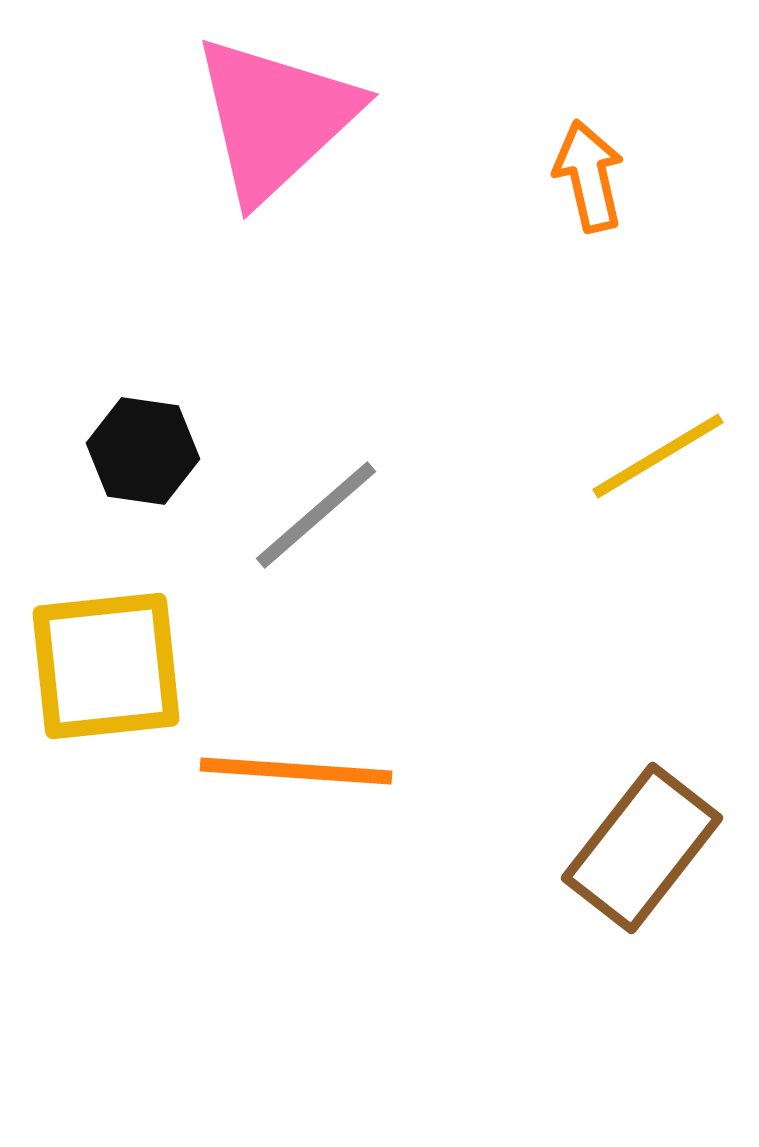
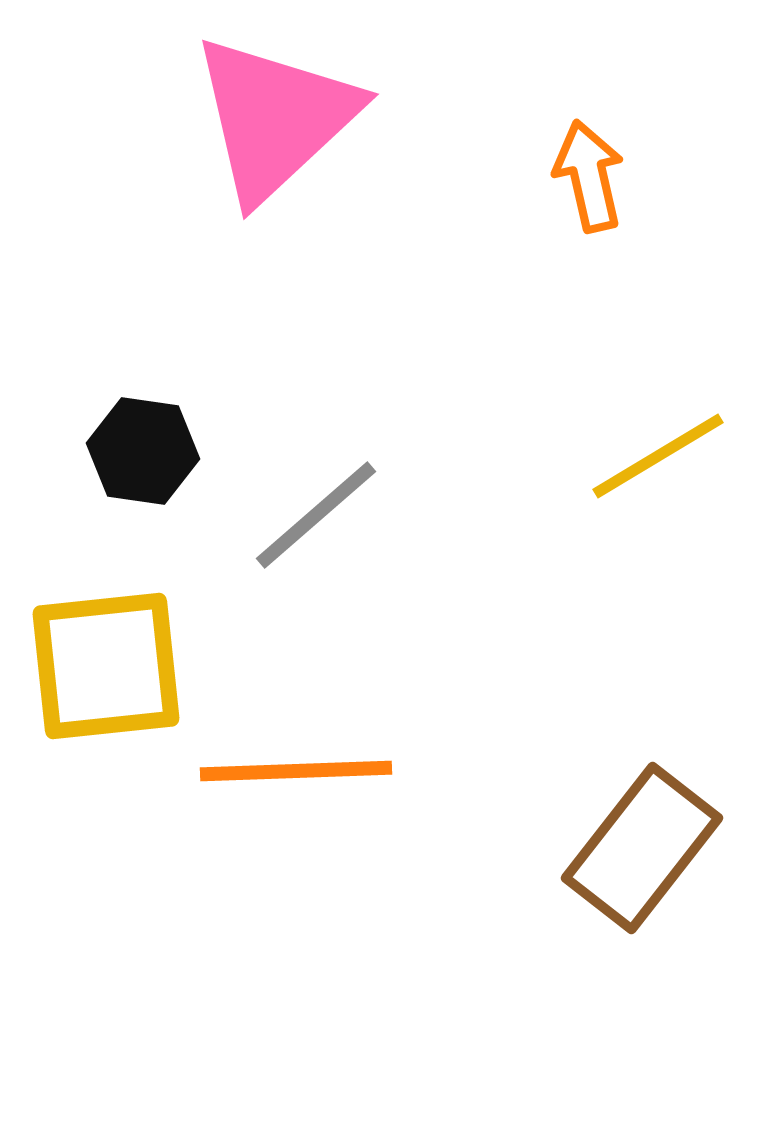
orange line: rotated 6 degrees counterclockwise
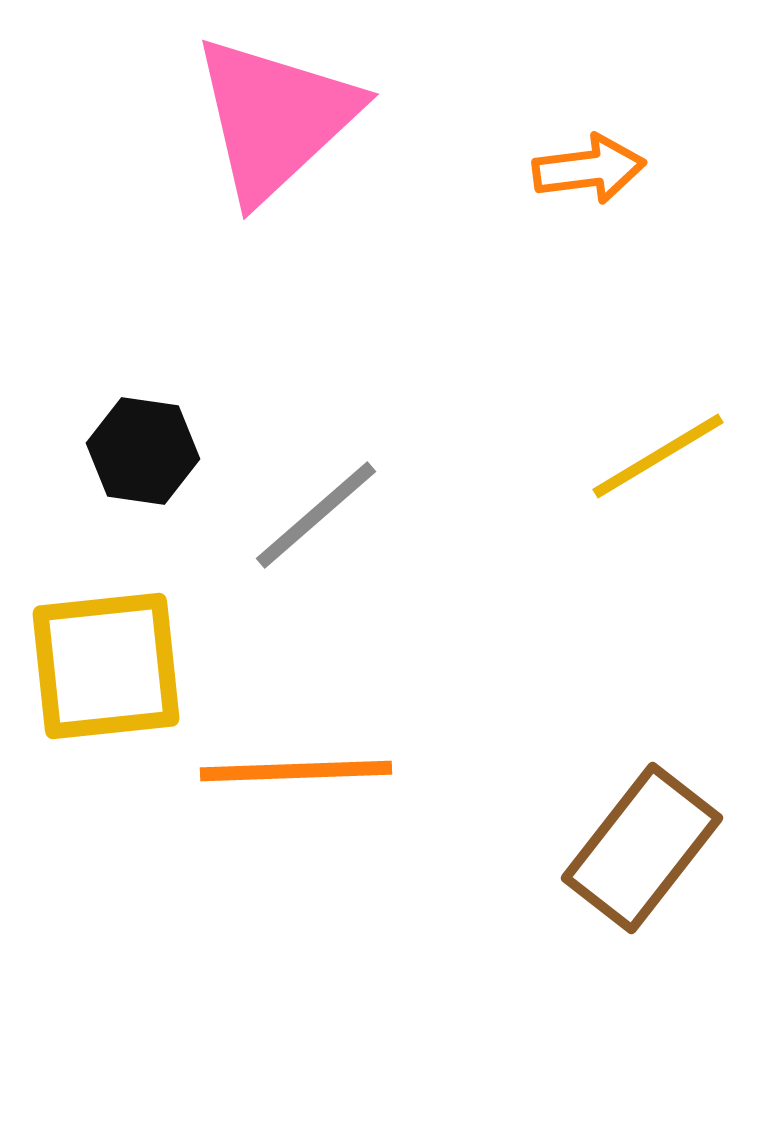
orange arrow: moved 7 px up; rotated 96 degrees clockwise
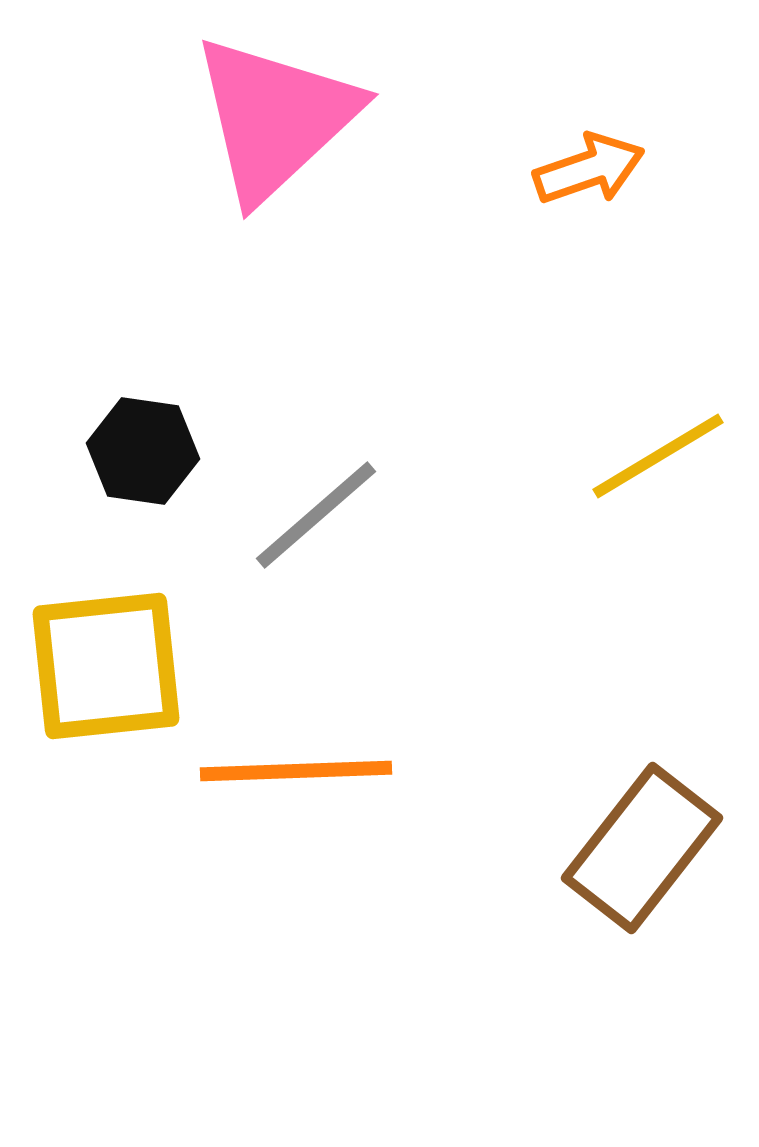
orange arrow: rotated 12 degrees counterclockwise
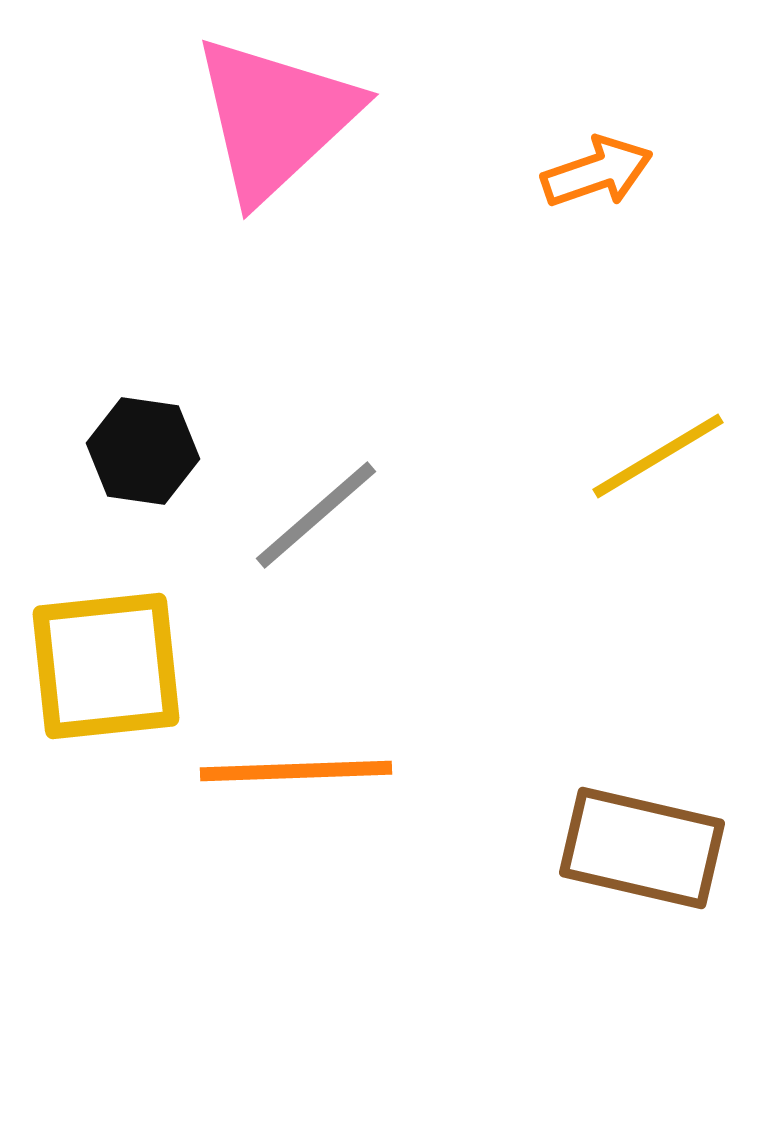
orange arrow: moved 8 px right, 3 px down
brown rectangle: rotated 65 degrees clockwise
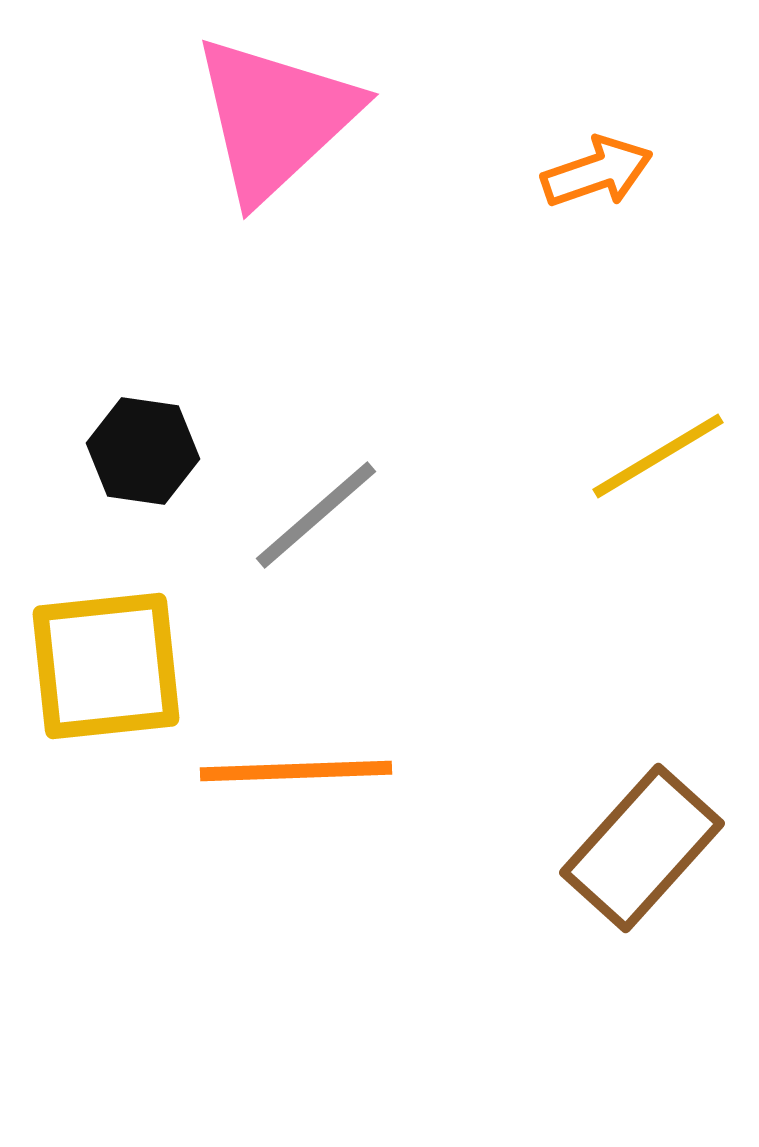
brown rectangle: rotated 61 degrees counterclockwise
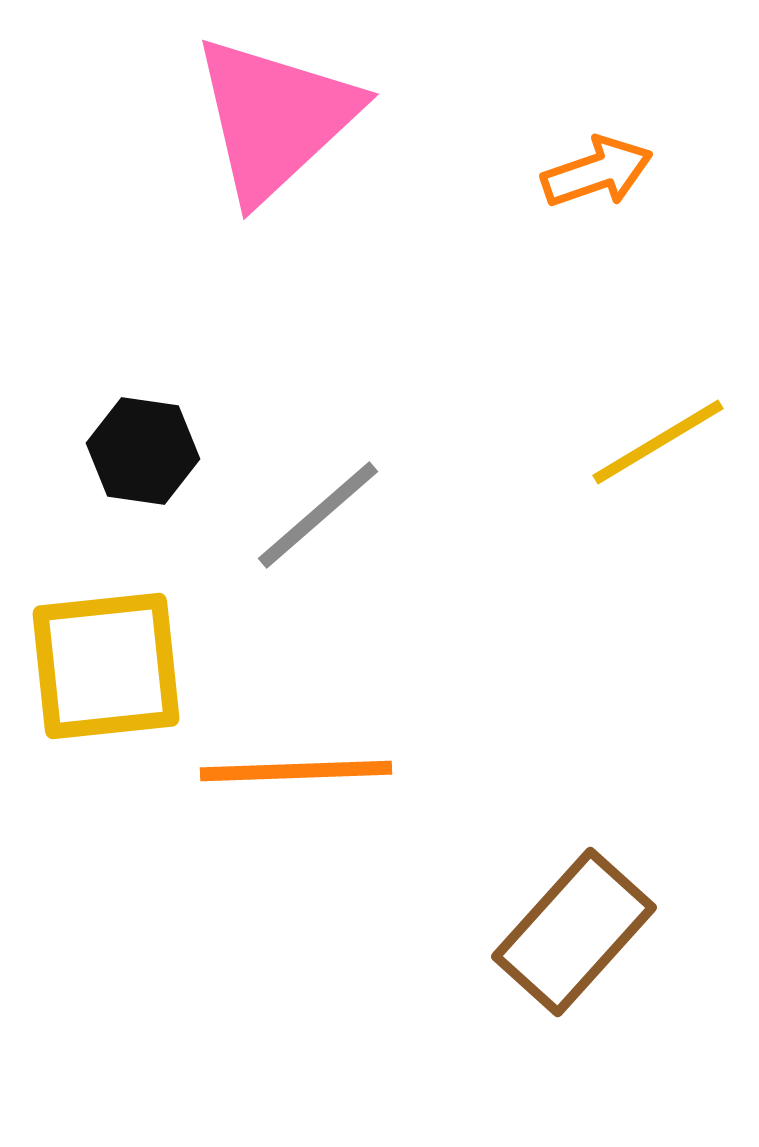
yellow line: moved 14 px up
gray line: moved 2 px right
brown rectangle: moved 68 px left, 84 px down
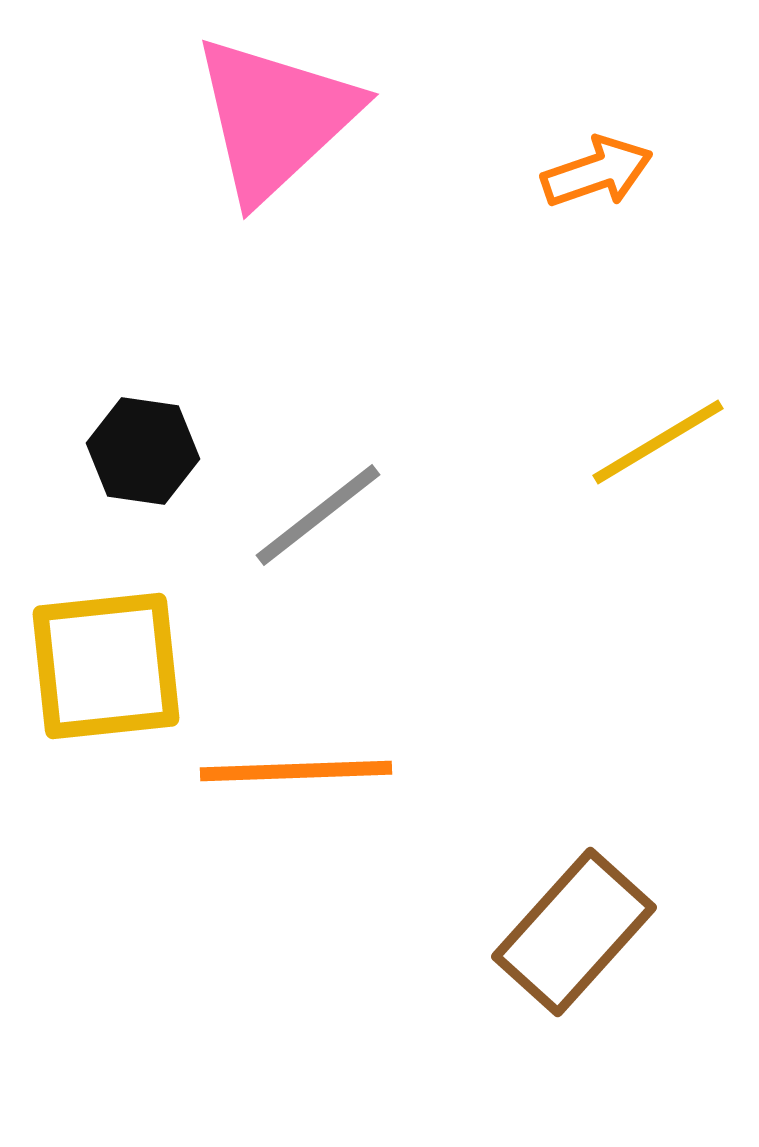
gray line: rotated 3 degrees clockwise
